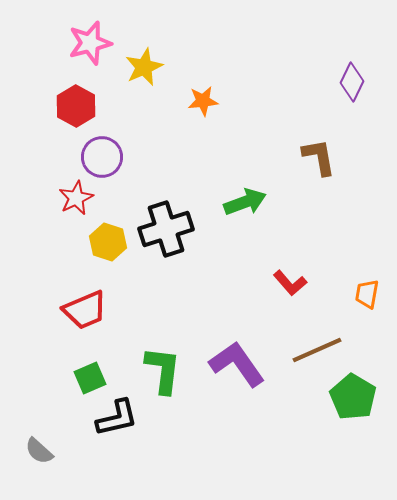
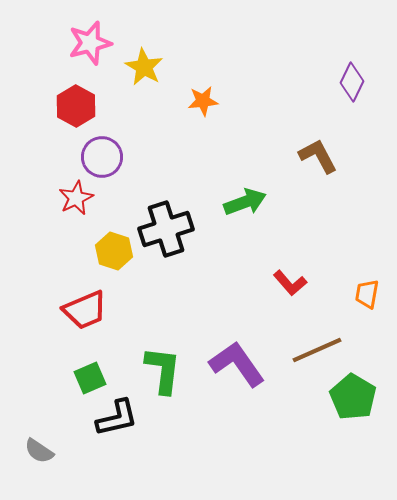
yellow star: rotated 18 degrees counterclockwise
brown L-shape: moved 1 px left, 1 px up; rotated 18 degrees counterclockwise
yellow hexagon: moved 6 px right, 9 px down
gray semicircle: rotated 8 degrees counterclockwise
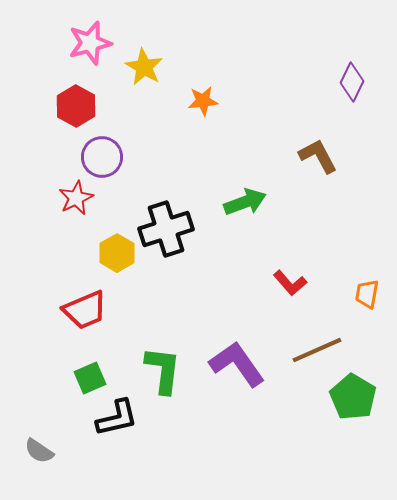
yellow hexagon: moved 3 px right, 2 px down; rotated 12 degrees clockwise
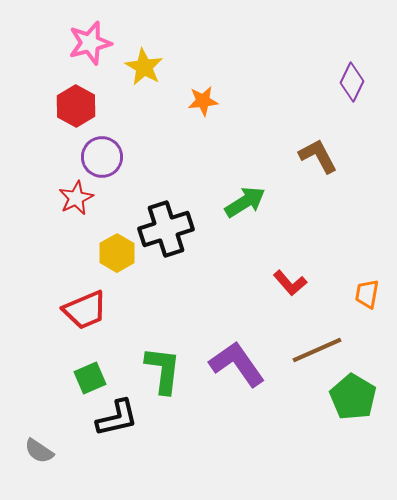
green arrow: rotated 12 degrees counterclockwise
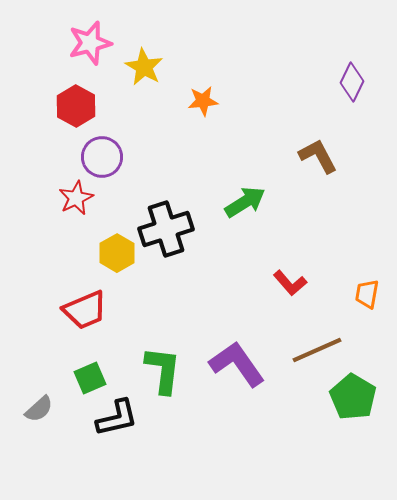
gray semicircle: moved 42 px up; rotated 76 degrees counterclockwise
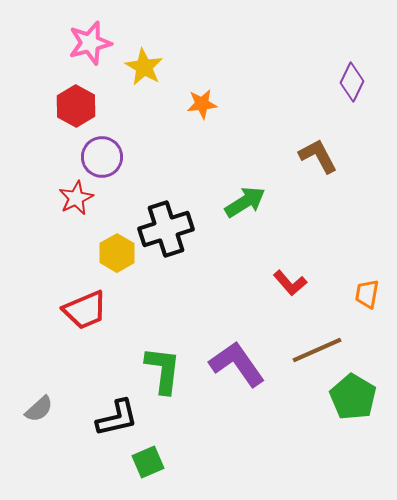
orange star: moved 1 px left, 3 px down
green square: moved 58 px right, 84 px down
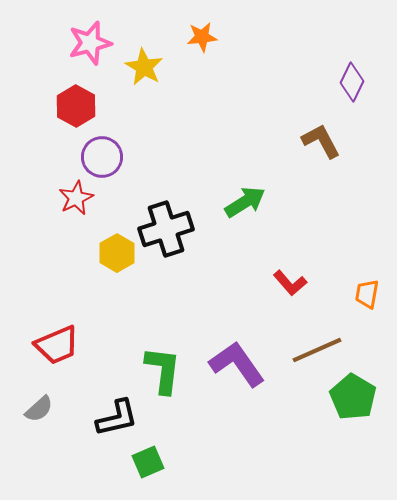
orange star: moved 67 px up
brown L-shape: moved 3 px right, 15 px up
red trapezoid: moved 28 px left, 35 px down
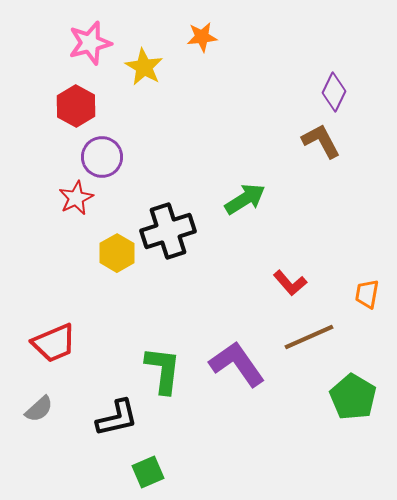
purple diamond: moved 18 px left, 10 px down
green arrow: moved 3 px up
black cross: moved 2 px right, 2 px down
red trapezoid: moved 3 px left, 2 px up
brown line: moved 8 px left, 13 px up
green square: moved 10 px down
